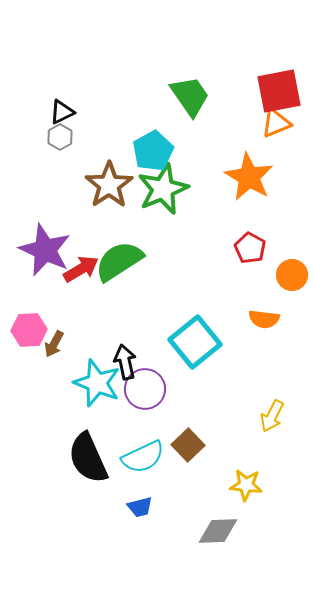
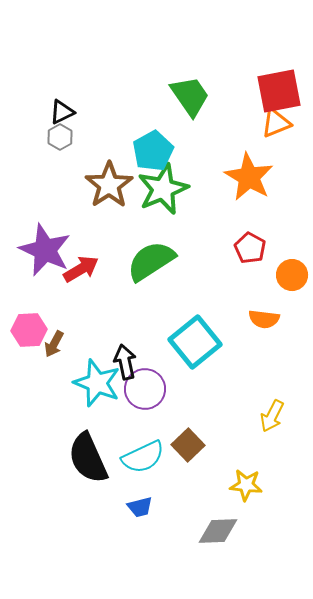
green semicircle: moved 32 px right
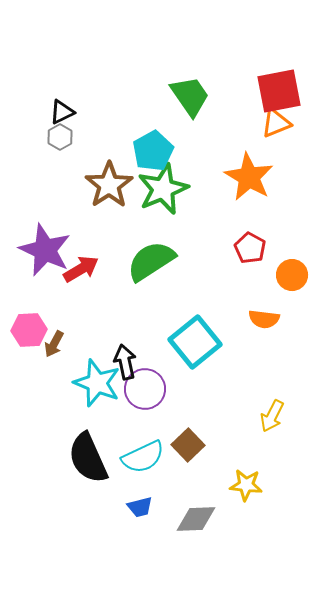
gray diamond: moved 22 px left, 12 px up
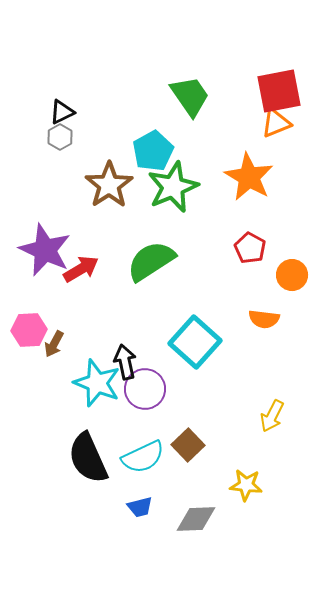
green star: moved 10 px right, 2 px up
cyan square: rotated 9 degrees counterclockwise
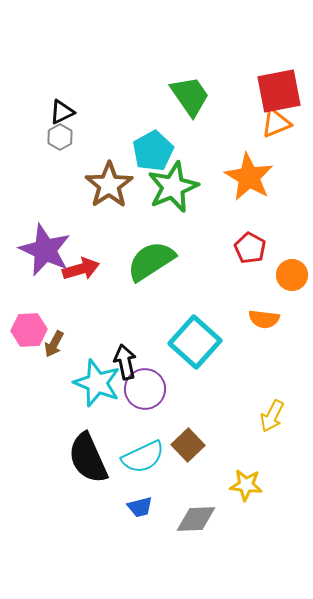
red arrow: rotated 15 degrees clockwise
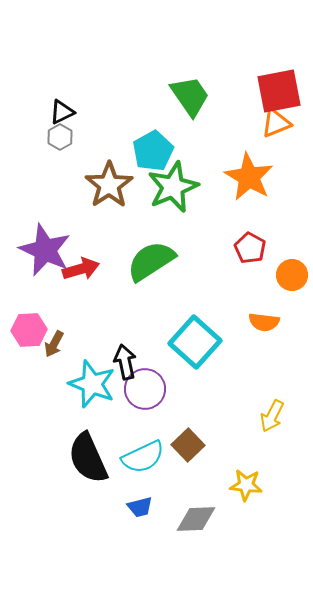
orange semicircle: moved 3 px down
cyan star: moved 5 px left, 1 px down
